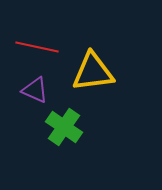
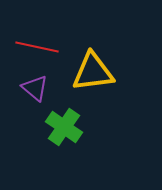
purple triangle: moved 2 px up; rotated 16 degrees clockwise
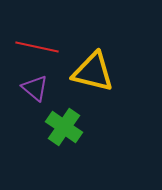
yellow triangle: rotated 21 degrees clockwise
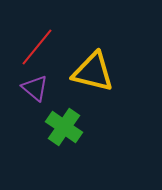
red line: rotated 63 degrees counterclockwise
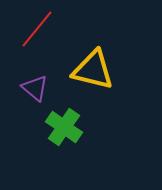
red line: moved 18 px up
yellow triangle: moved 2 px up
